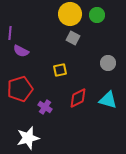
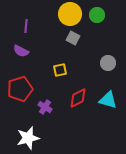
purple line: moved 16 px right, 7 px up
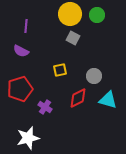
gray circle: moved 14 px left, 13 px down
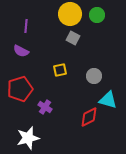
red diamond: moved 11 px right, 19 px down
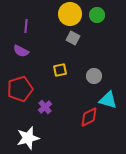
purple cross: rotated 16 degrees clockwise
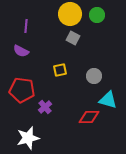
red pentagon: moved 2 px right, 1 px down; rotated 25 degrees clockwise
red diamond: rotated 25 degrees clockwise
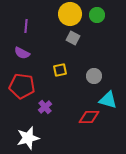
purple semicircle: moved 1 px right, 2 px down
red pentagon: moved 4 px up
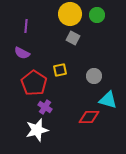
red pentagon: moved 12 px right, 3 px up; rotated 25 degrees clockwise
purple cross: rotated 16 degrees counterclockwise
white star: moved 9 px right, 8 px up
